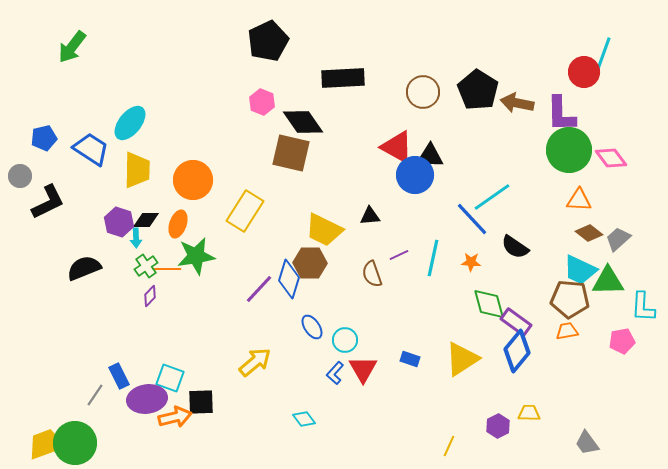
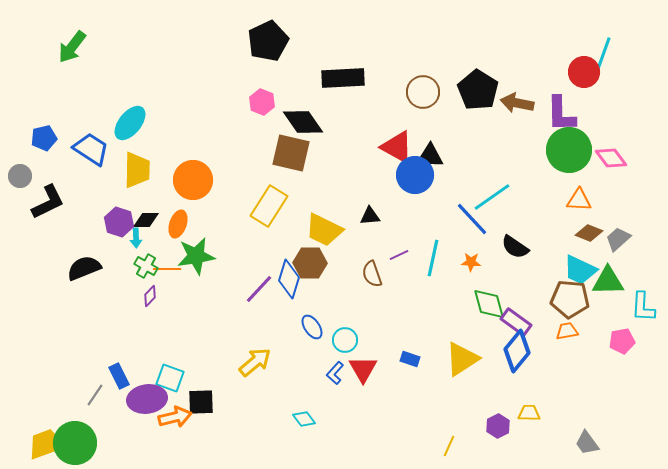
yellow rectangle at (245, 211): moved 24 px right, 5 px up
brown diamond at (589, 233): rotated 16 degrees counterclockwise
green cross at (146, 266): rotated 25 degrees counterclockwise
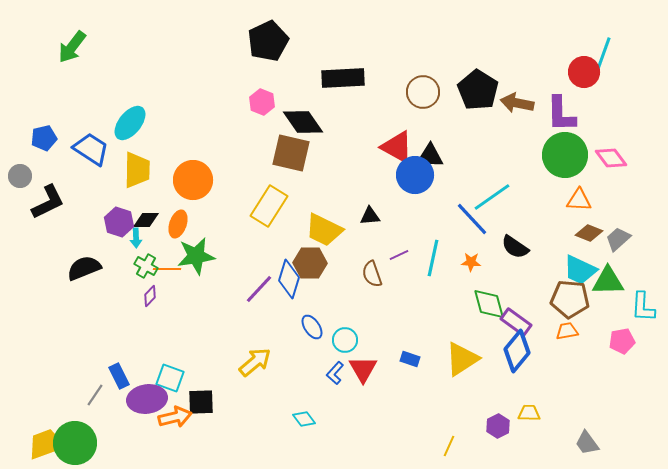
green circle at (569, 150): moved 4 px left, 5 px down
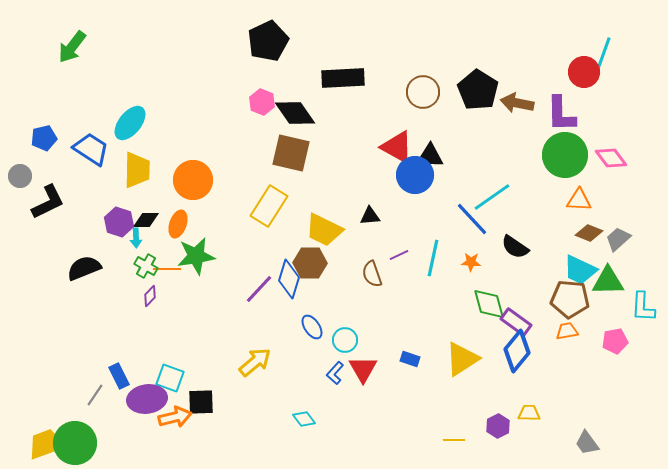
black diamond at (303, 122): moved 8 px left, 9 px up
pink pentagon at (622, 341): moved 7 px left
yellow line at (449, 446): moved 5 px right, 6 px up; rotated 65 degrees clockwise
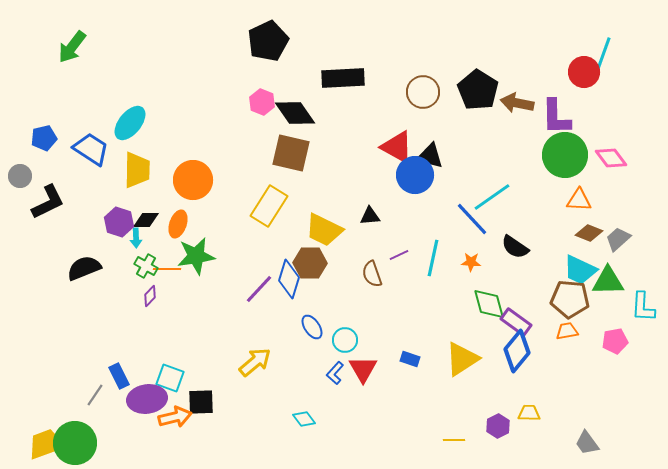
purple L-shape at (561, 114): moved 5 px left, 3 px down
black triangle at (430, 156): rotated 12 degrees clockwise
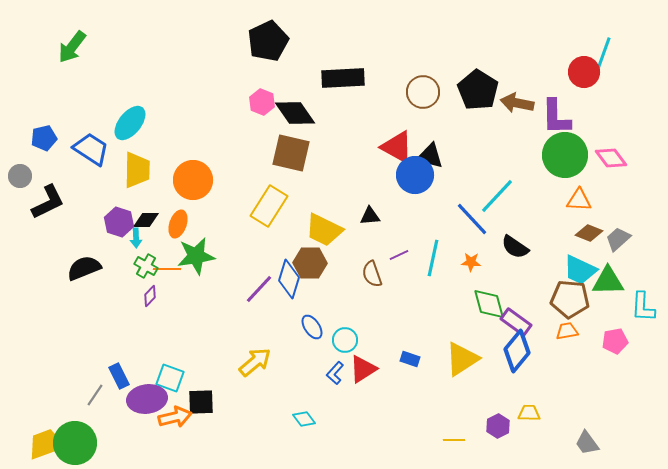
cyan line at (492, 197): moved 5 px right, 1 px up; rotated 12 degrees counterclockwise
red triangle at (363, 369): rotated 28 degrees clockwise
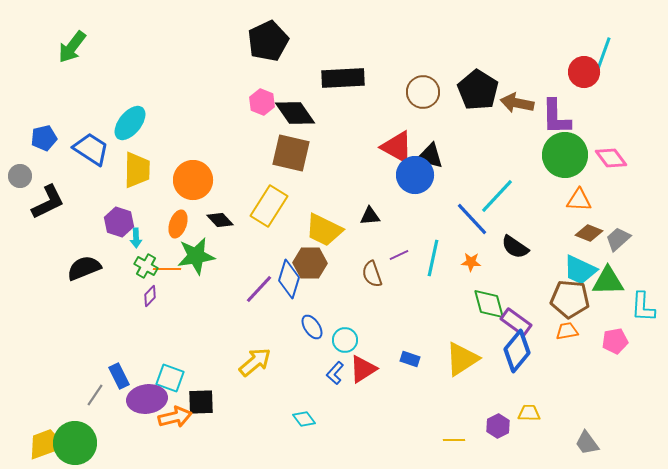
black diamond at (146, 220): moved 74 px right; rotated 48 degrees clockwise
